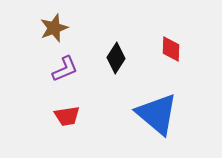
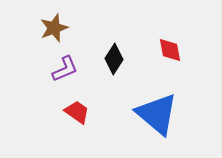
red diamond: moved 1 px left, 1 px down; rotated 12 degrees counterclockwise
black diamond: moved 2 px left, 1 px down
red trapezoid: moved 10 px right, 4 px up; rotated 136 degrees counterclockwise
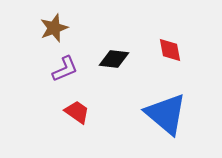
black diamond: rotated 64 degrees clockwise
blue triangle: moved 9 px right
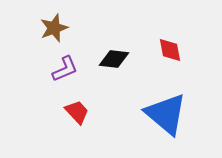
red trapezoid: rotated 12 degrees clockwise
